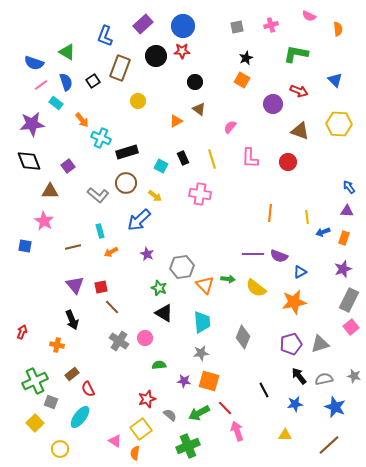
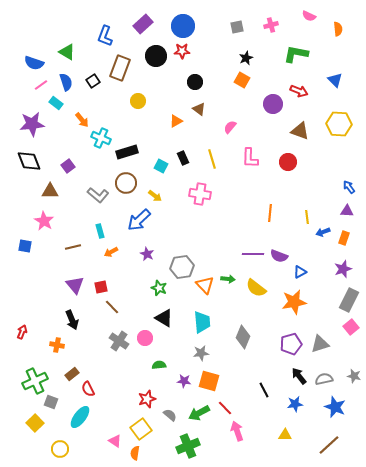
black triangle at (164, 313): moved 5 px down
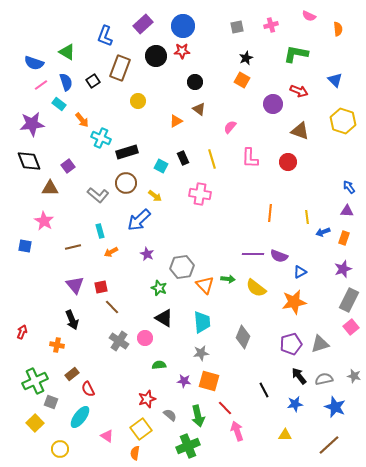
cyan rectangle at (56, 103): moved 3 px right, 1 px down
yellow hexagon at (339, 124): moved 4 px right, 3 px up; rotated 15 degrees clockwise
brown triangle at (50, 191): moved 3 px up
green arrow at (199, 413): moved 1 px left, 3 px down; rotated 75 degrees counterclockwise
pink triangle at (115, 441): moved 8 px left, 5 px up
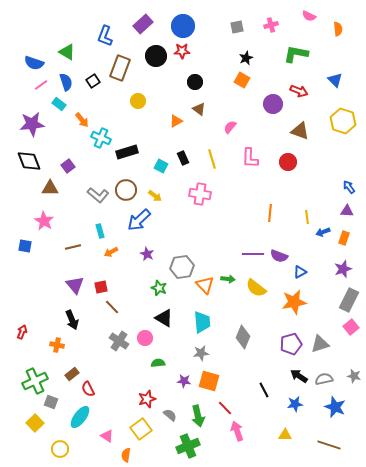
brown circle at (126, 183): moved 7 px down
green semicircle at (159, 365): moved 1 px left, 2 px up
black arrow at (299, 376): rotated 18 degrees counterclockwise
brown line at (329, 445): rotated 60 degrees clockwise
orange semicircle at (135, 453): moved 9 px left, 2 px down
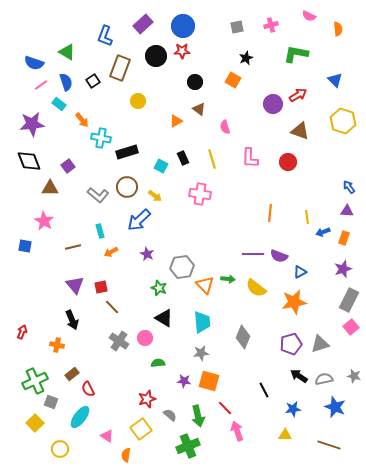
orange square at (242, 80): moved 9 px left
red arrow at (299, 91): moved 1 px left, 4 px down; rotated 54 degrees counterclockwise
pink semicircle at (230, 127): moved 5 px left; rotated 56 degrees counterclockwise
cyan cross at (101, 138): rotated 12 degrees counterclockwise
brown circle at (126, 190): moved 1 px right, 3 px up
blue star at (295, 404): moved 2 px left, 5 px down
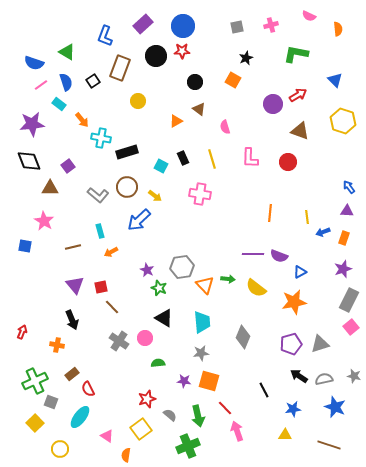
purple star at (147, 254): moved 16 px down
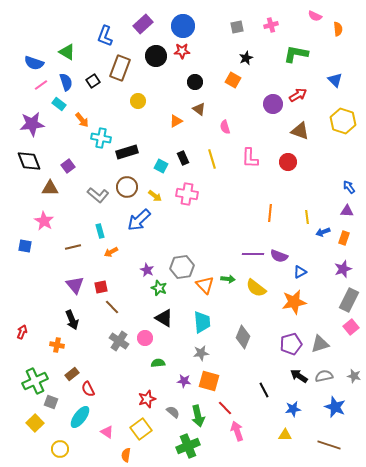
pink semicircle at (309, 16): moved 6 px right
pink cross at (200, 194): moved 13 px left
gray semicircle at (324, 379): moved 3 px up
gray semicircle at (170, 415): moved 3 px right, 3 px up
pink triangle at (107, 436): moved 4 px up
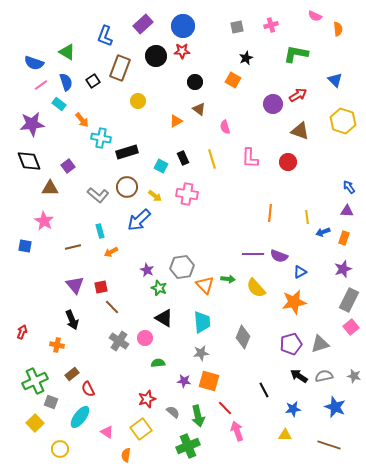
yellow semicircle at (256, 288): rotated 10 degrees clockwise
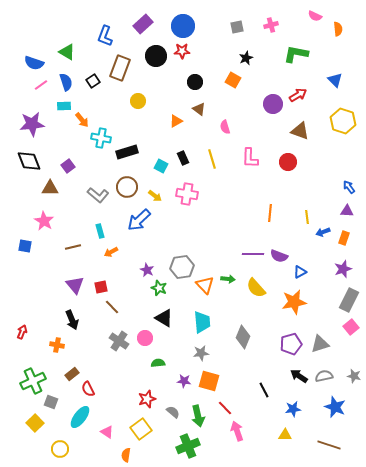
cyan rectangle at (59, 104): moved 5 px right, 2 px down; rotated 40 degrees counterclockwise
green cross at (35, 381): moved 2 px left
